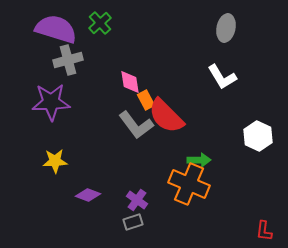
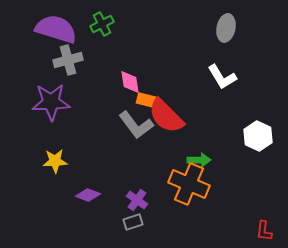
green cross: moved 2 px right, 1 px down; rotated 15 degrees clockwise
orange rectangle: rotated 48 degrees counterclockwise
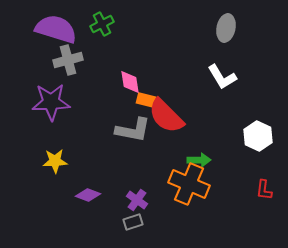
gray L-shape: moved 3 px left, 5 px down; rotated 42 degrees counterclockwise
red L-shape: moved 41 px up
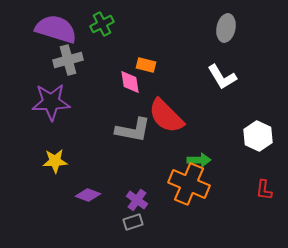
orange rectangle: moved 35 px up
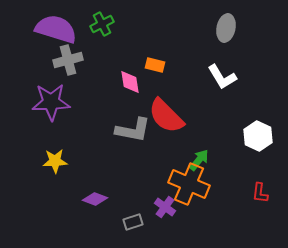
orange rectangle: moved 9 px right
green arrow: rotated 50 degrees counterclockwise
red L-shape: moved 4 px left, 3 px down
purple diamond: moved 7 px right, 4 px down
purple cross: moved 28 px right, 7 px down
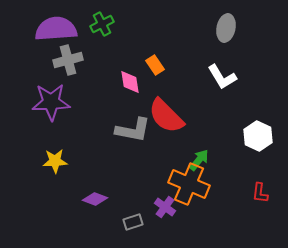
purple semicircle: rotated 21 degrees counterclockwise
orange rectangle: rotated 42 degrees clockwise
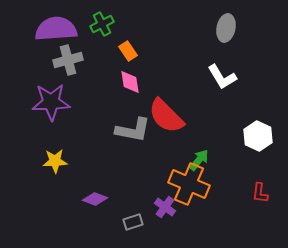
orange rectangle: moved 27 px left, 14 px up
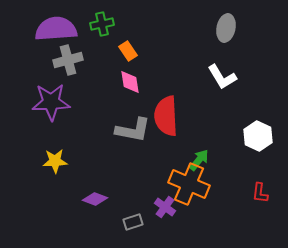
green cross: rotated 15 degrees clockwise
red semicircle: rotated 42 degrees clockwise
